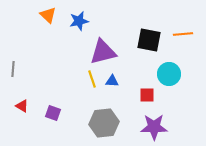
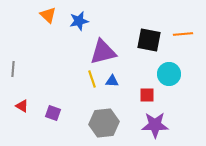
purple star: moved 1 px right, 2 px up
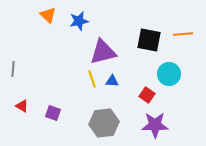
red square: rotated 35 degrees clockwise
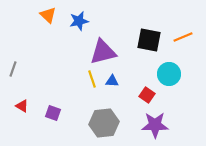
orange line: moved 3 px down; rotated 18 degrees counterclockwise
gray line: rotated 14 degrees clockwise
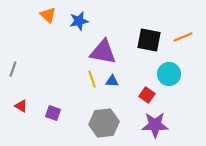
purple triangle: rotated 24 degrees clockwise
red triangle: moved 1 px left
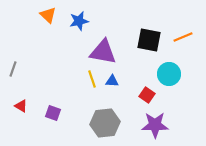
gray hexagon: moved 1 px right
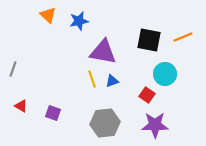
cyan circle: moved 4 px left
blue triangle: rotated 24 degrees counterclockwise
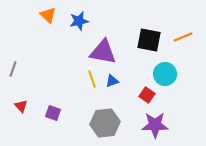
red triangle: rotated 16 degrees clockwise
